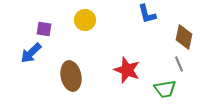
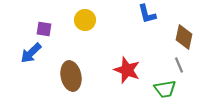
gray line: moved 1 px down
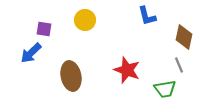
blue L-shape: moved 2 px down
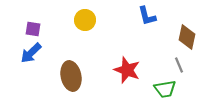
purple square: moved 11 px left
brown diamond: moved 3 px right
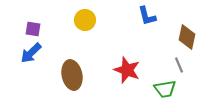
brown ellipse: moved 1 px right, 1 px up
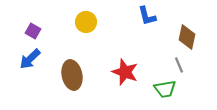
yellow circle: moved 1 px right, 2 px down
purple square: moved 2 px down; rotated 21 degrees clockwise
blue arrow: moved 1 px left, 6 px down
red star: moved 2 px left, 2 px down
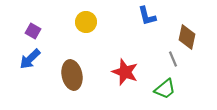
gray line: moved 6 px left, 6 px up
green trapezoid: rotated 30 degrees counterclockwise
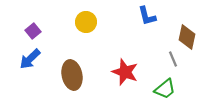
purple square: rotated 21 degrees clockwise
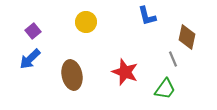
green trapezoid: rotated 15 degrees counterclockwise
